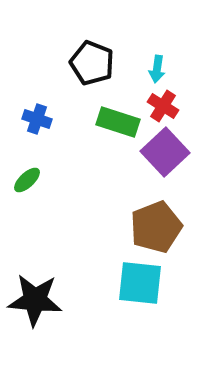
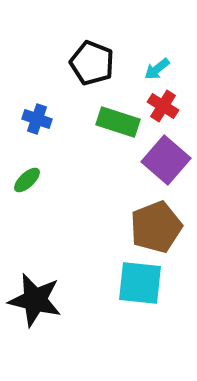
cyan arrow: rotated 44 degrees clockwise
purple square: moved 1 px right, 8 px down; rotated 6 degrees counterclockwise
black star: rotated 8 degrees clockwise
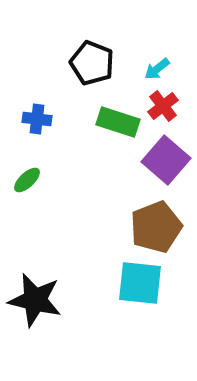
red cross: rotated 20 degrees clockwise
blue cross: rotated 12 degrees counterclockwise
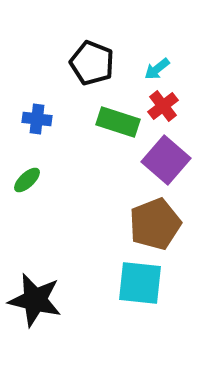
brown pentagon: moved 1 px left, 3 px up
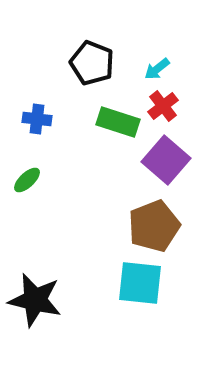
brown pentagon: moved 1 px left, 2 px down
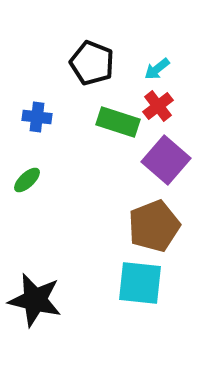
red cross: moved 5 px left
blue cross: moved 2 px up
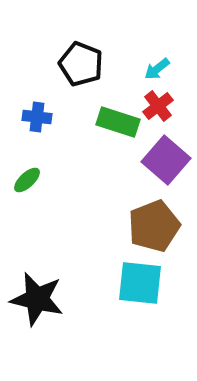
black pentagon: moved 11 px left, 1 px down
black star: moved 2 px right, 1 px up
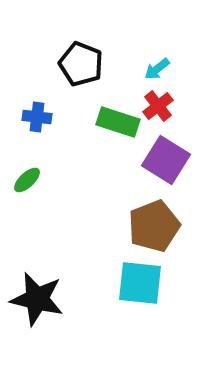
purple square: rotated 9 degrees counterclockwise
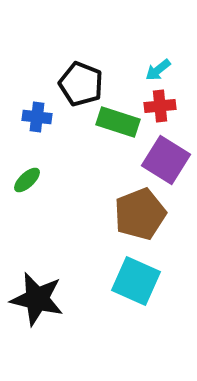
black pentagon: moved 20 px down
cyan arrow: moved 1 px right, 1 px down
red cross: moved 2 px right; rotated 32 degrees clockwise
brown pentagon: moved 14 px left, 12 px up
cyan square: moved 4 px left, 2 px up; rotated 18 degrees clockwise
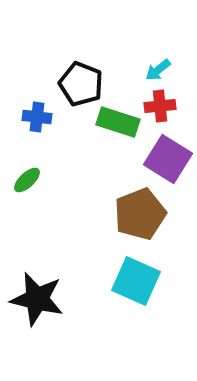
purple square: moved 2 px right, 1 px up
